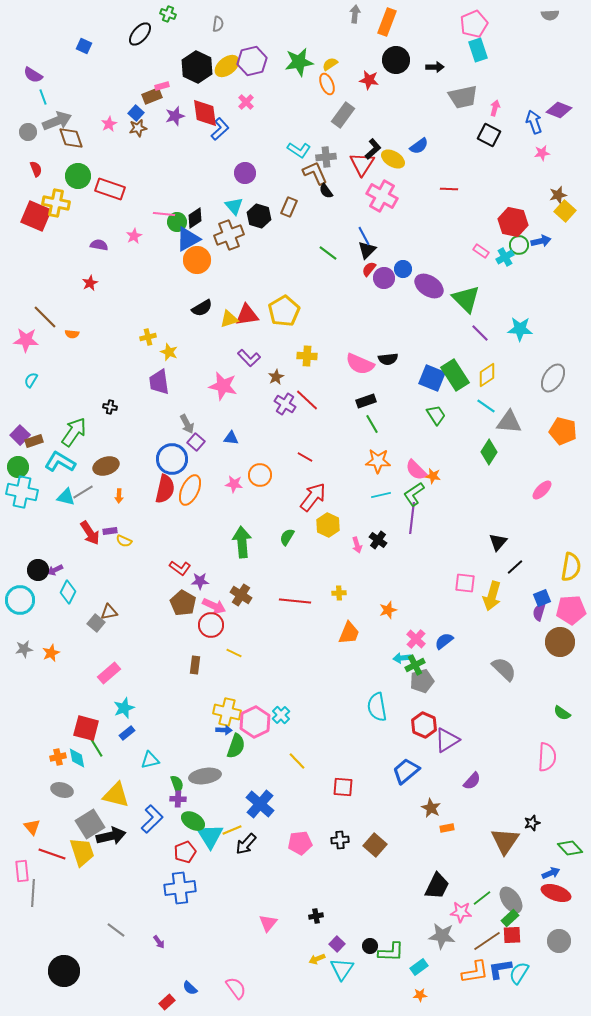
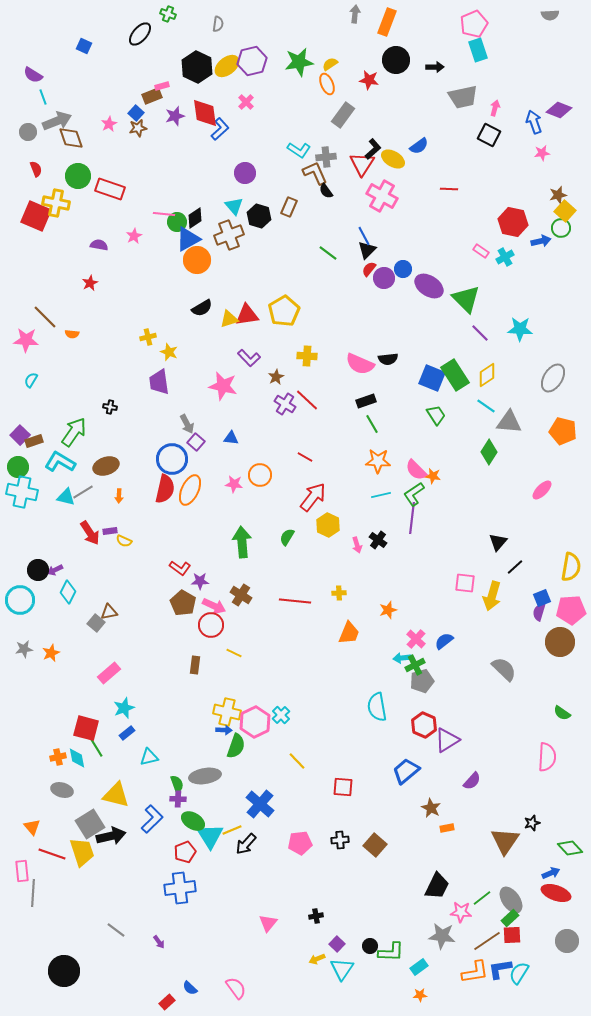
green circle at (519, 245): moved 42 px right, 17 px up
cyan triangle at (150, 760): moved 1 px left, 3 px up
gray circle at (559, 941): moved 8 px right
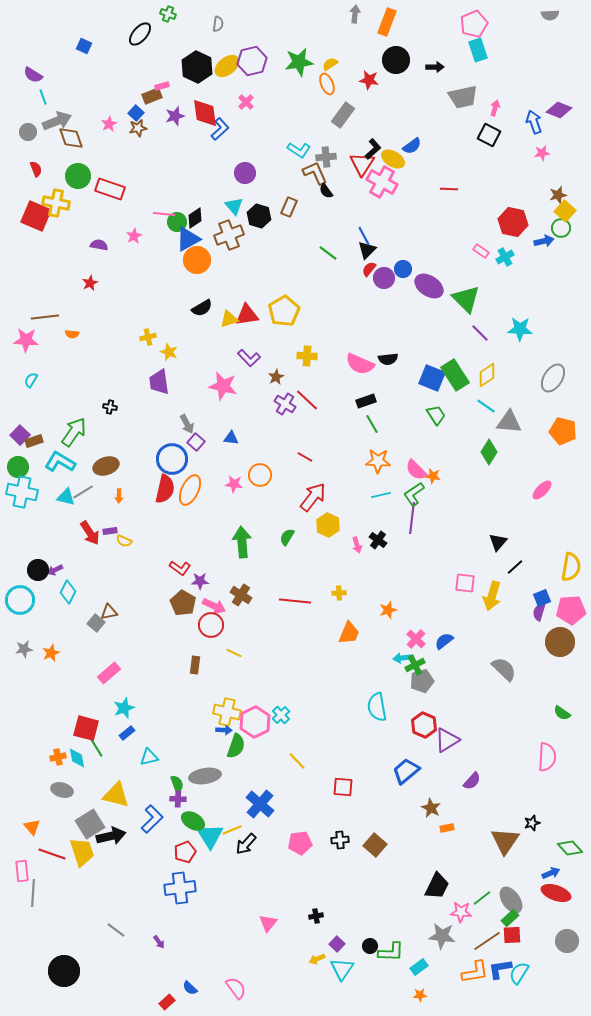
blue semicircle at (419, 146): moved 7 px left
pink cross at (382, 196): moved 14 px up
blue arrow at (541, 241): moved 3 px right
brown line at (45, 317): rotated 52 degrees counterclockwise
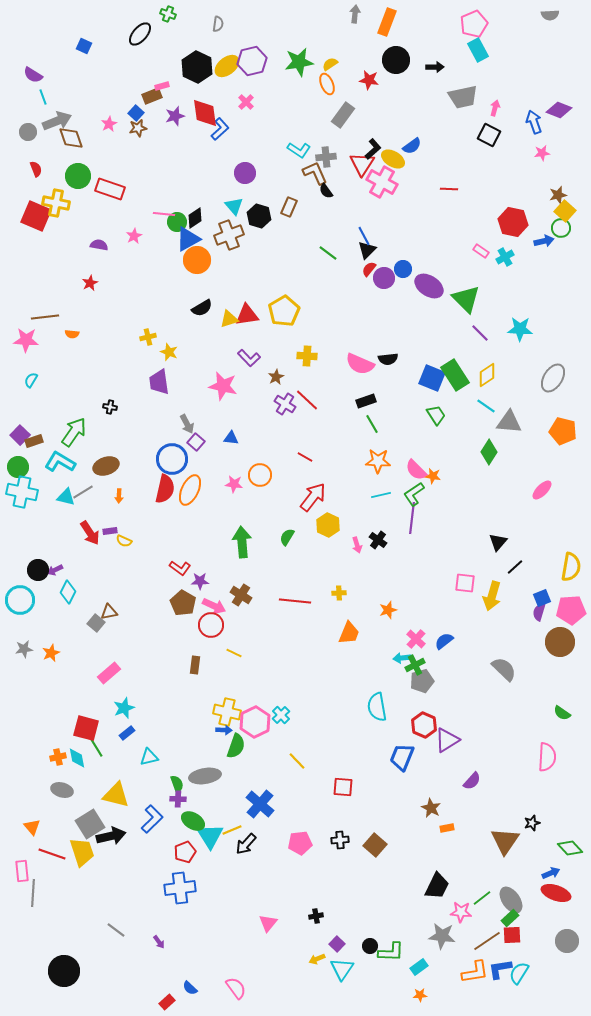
cyan rectangle at (478, 50): rotated 10 degrees counterclockwise
blue trapezoid at (406, 771): moved 4 px left, 14 px up; rotated 28 degrees counterclockwise
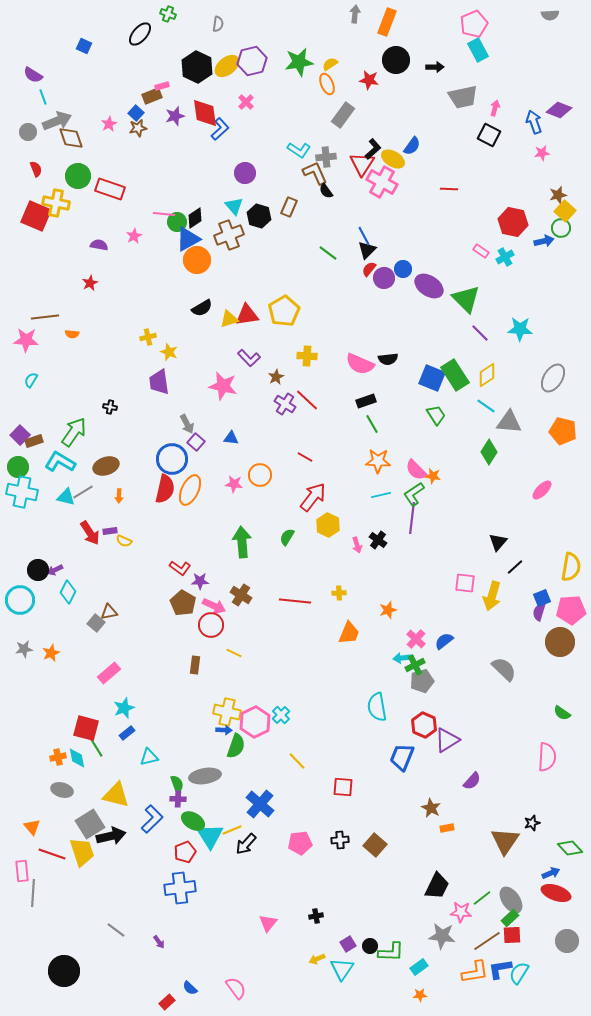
blue semicircle at (412, 146): rotated 18 degrees counterclockwise
purple square at (337, 944): moved 11 px right; rotated 14 degrees clockwise
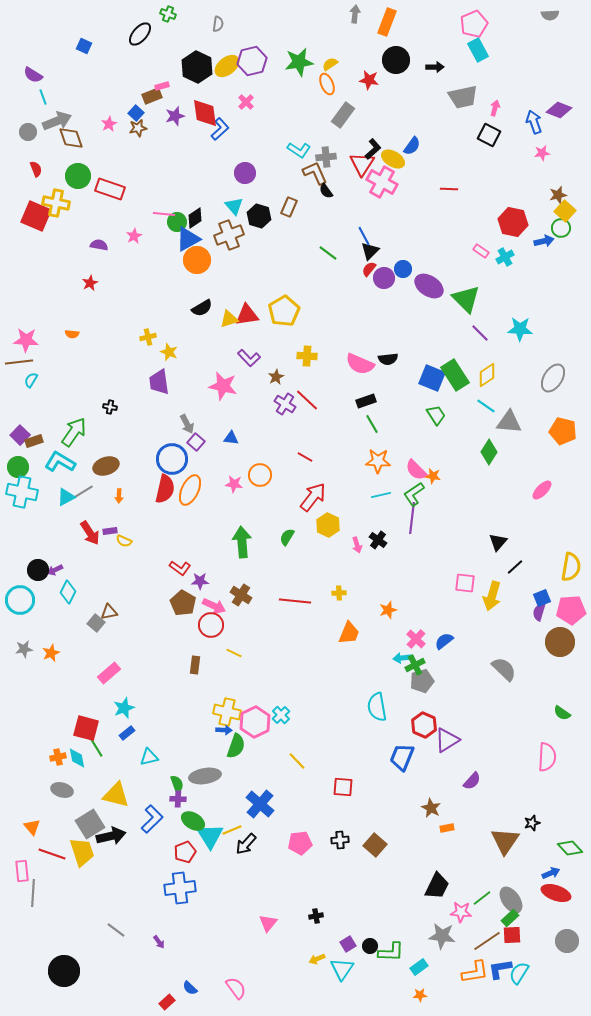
black triangle at (367, 250): moved 3 px right, 1 px down
brown line at (45, 317): moved 26 px left, 45 px down
cyan triangle at (66, 497): rotated 42 degrees counterclockwise
